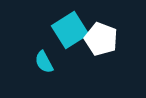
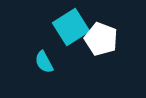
cyan square: moved 1 px right, 3 px up
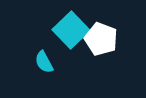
cyan square: moved 3 px down; rotated 12 degrees counterclockwise
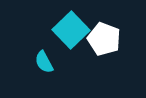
white pentagon: moved 3 px right
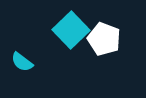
cyan semicircle: moved 22 px left; rotated 25 degrees counterclockwise
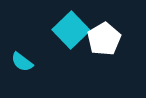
white pentagon: rotated 20 degrees clockwise
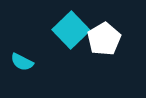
cyan semicircle: rotated 10 degrees counterclockwise
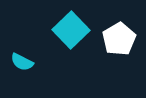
white pentagon: moved 15 px right
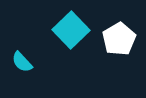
cyan semicircle: rotated 20 degrees clockwise
